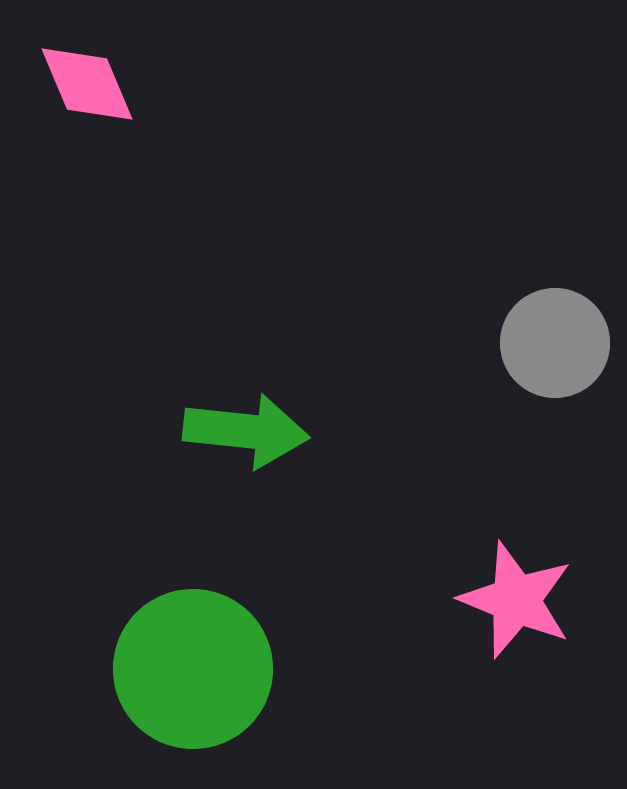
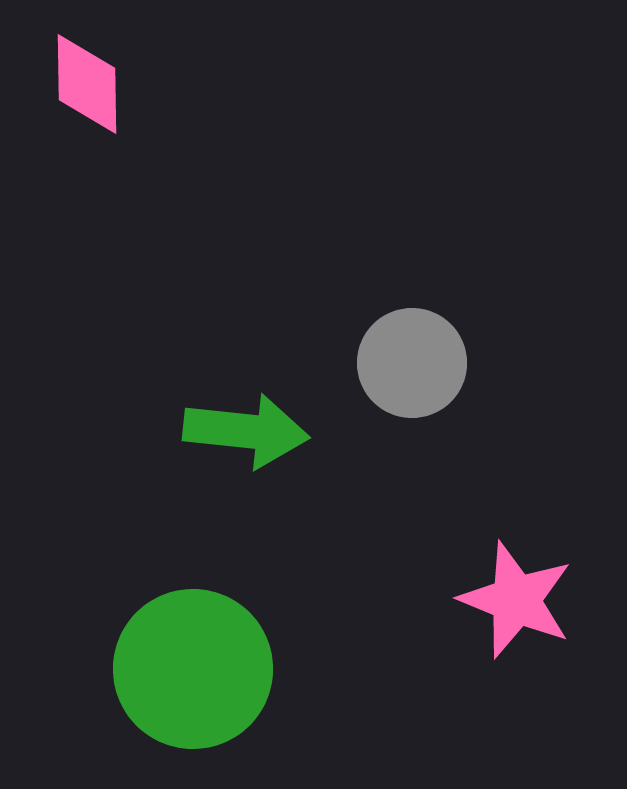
pink diamond: rotated 22 degrees clockwise
gray circle: moved 143 px left, 20 px down
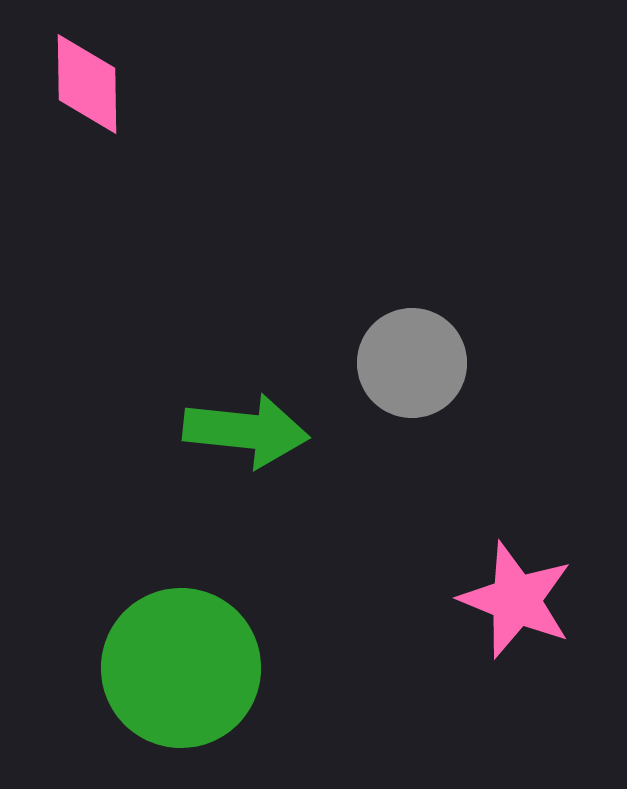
green circle: moved 12 px left, 1 px up
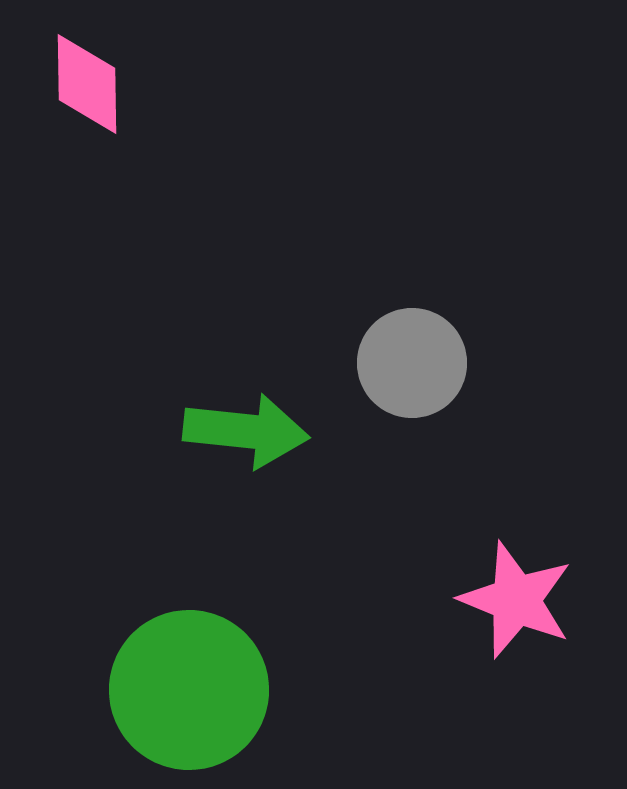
green circle: moved 8 px right, 22 px down
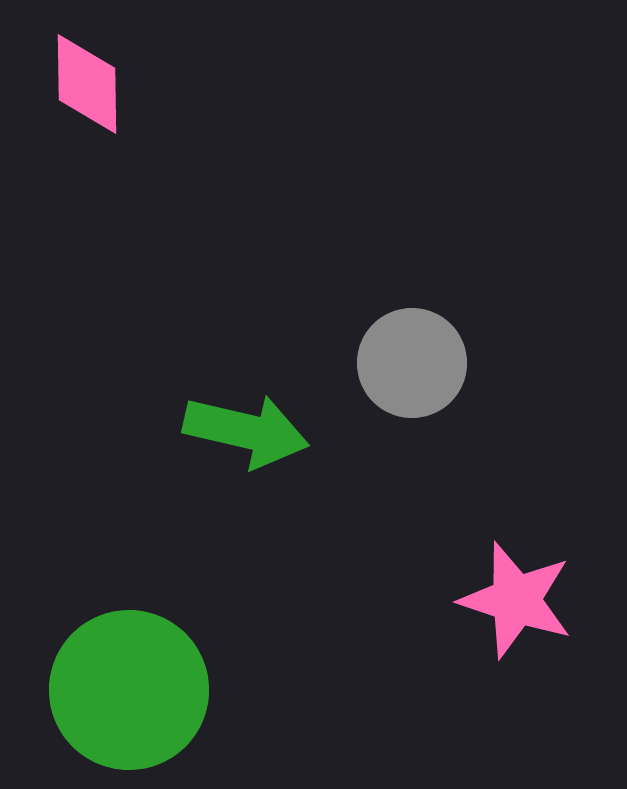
green arrow: rotated 7 degrees clockwise
pink star: rotated 4 degrees counterclockwise
green circle: moved 60 px left
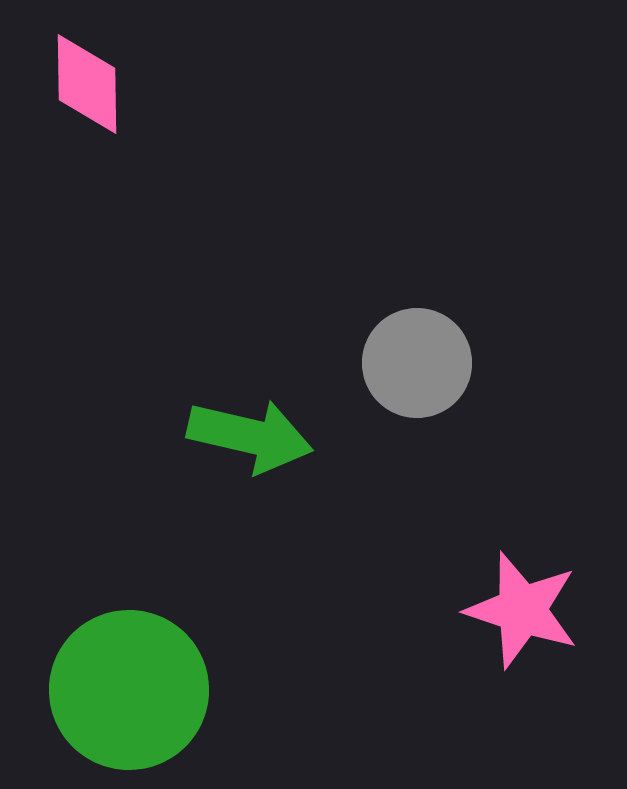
gray circle: moved 5 px right
green arrow: moved 4 px right, 5 px down
pink star: moved 6 px right, 10 px down
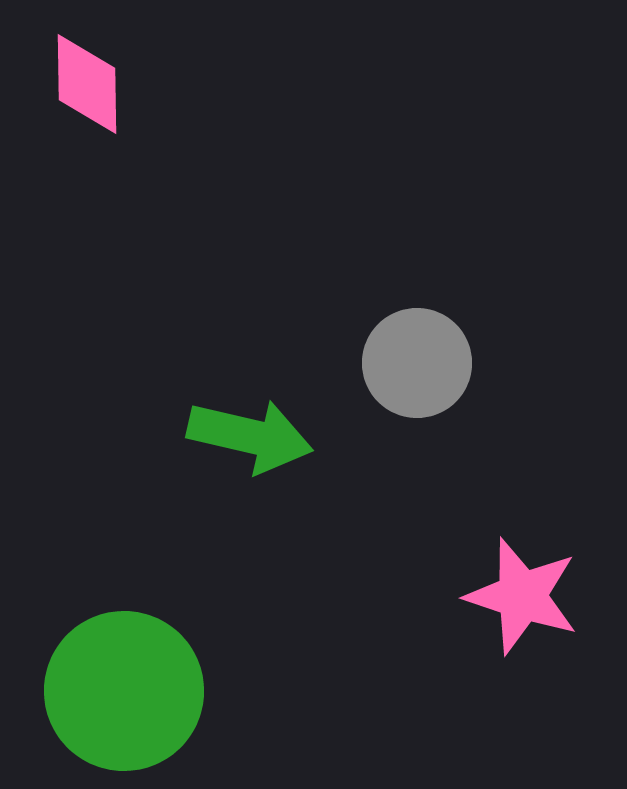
pink star: moved 14 px up
green circle: moved 5 px left, 1 px down
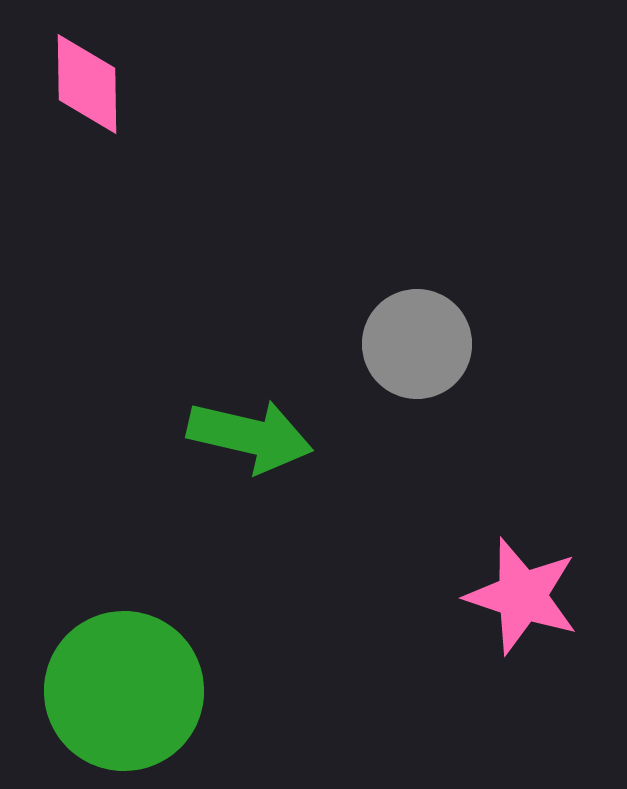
gray circle: moved 19 px up
